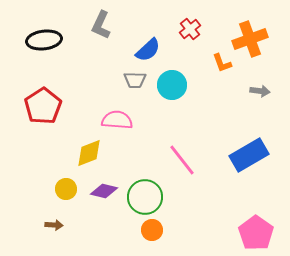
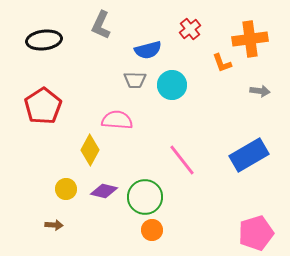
orange cross: rotated 12 degrees clockwise
blue semicircle: rotated 28 degrees clockwise
yellow diamond: moved 1 px right, 3 px up; rotated 40 degrees counterclockwise
pink pentagon: rotated 20 degrees clockwise
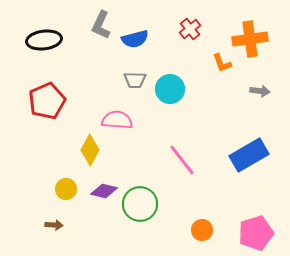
blue semicircle: moved 13 px left, 11 px up
cyan circle: moved 2 px left, 4 px down
red pentagon: moved 4 px right, 5 px up; rotated 9 degrees clockwise
green circle: moved 5 px left, 7 px down
orange circle: moved 50 px right
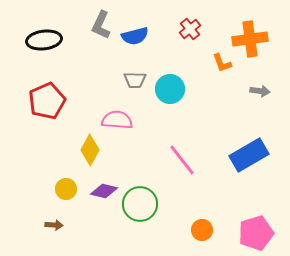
blue semicircle: moved 3 px up
